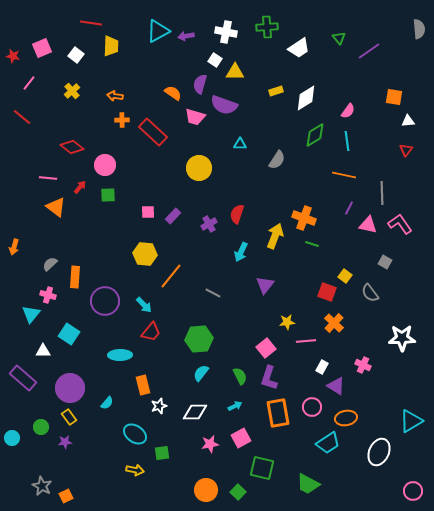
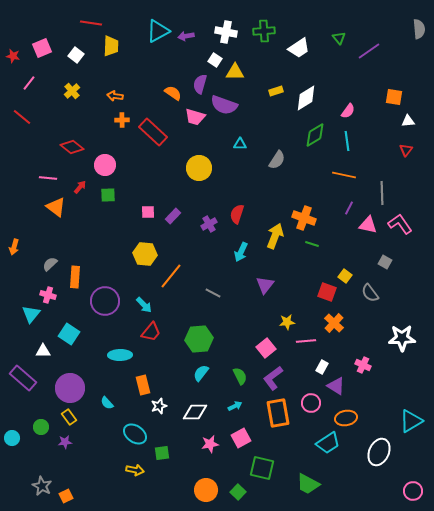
green cross at (267, 27): moved 3 px left, 4 px down
purple L-shape at (269, 378): moved 4 px right; rotated 35 degrees clockwise
cyan semicircle at (107, 403): rotated 96 degrees clockwise
pink circle at (312, 407): moved 1 px left, 4 px up
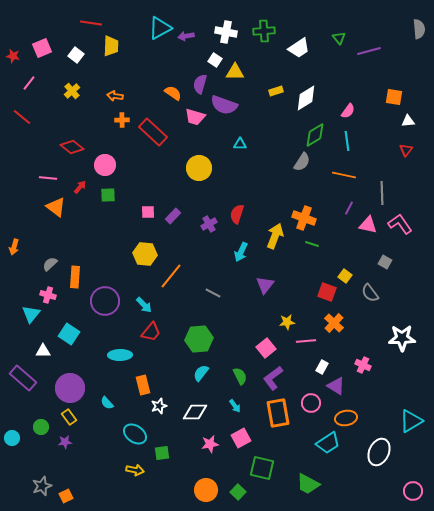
cyan triangle at (158, 31): moved 2 px right, 3 px up
purple line at (369, 51): rotated 20 degrees clockwise
gray semicircle at (277, 160): moved 25 px right, 2 px down
cyan arrow at (235, 406): rotated 80 degrees clockwise
gray star at (42, 486): rotated 24 degrees clockwise
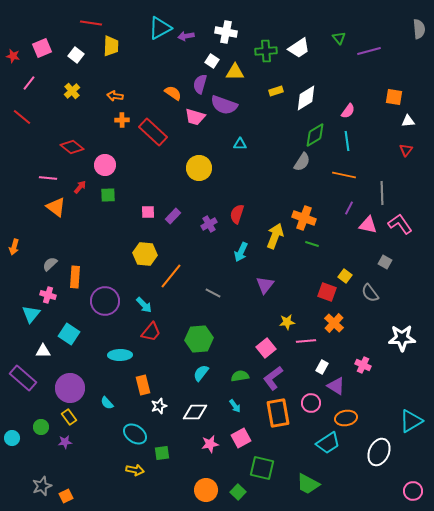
green cross at (264, 31): moved 2 px right, 20 px down
white square at (215, 60): moved 3 px left, 1 px down
green semicircle at (240, 376): rotated 72 degrees counterclockwise
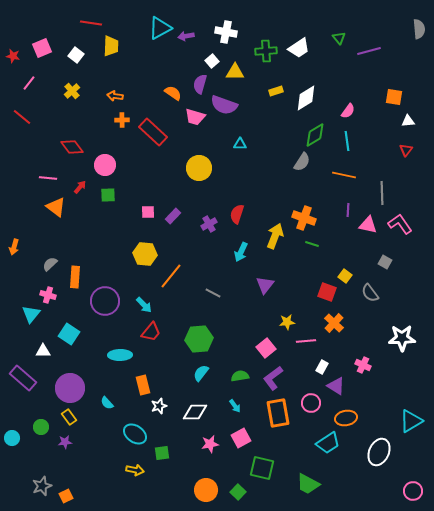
white square at (212, 61): rotated 16 degrees clockwise
red diamond at (72, 147): rotated 15 degrees clockwise
purple line at (349, 208): moved 1 px left, 2 px down; rotated 24 degrees counterclockwise
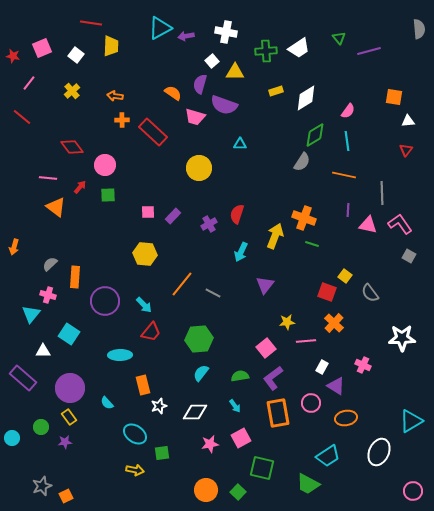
gray square at (385, 262): moved 24 px right, 6 px up
orange line at (171, 276): moved 11 px right, 8 px down
cyan trapezoid at (328, 443): moved 13 px down
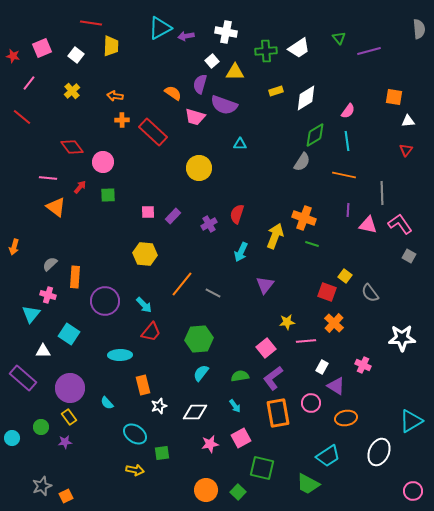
pink circle at (105, 165): moved 2 px left, 3 px up
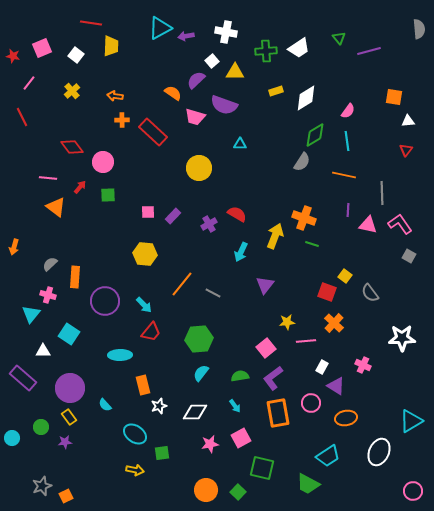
purple semicircle at (200, 84): moved 4 px left, 4 px up; rotated 30 degrees clockwise
red line at (22, 117): rotated 24 degrees clockwise
red semicircle at (237, 214): rotated 102 degrees clockwise
cyan semicircle at (107, 403): moved 2 px left, 2 px down
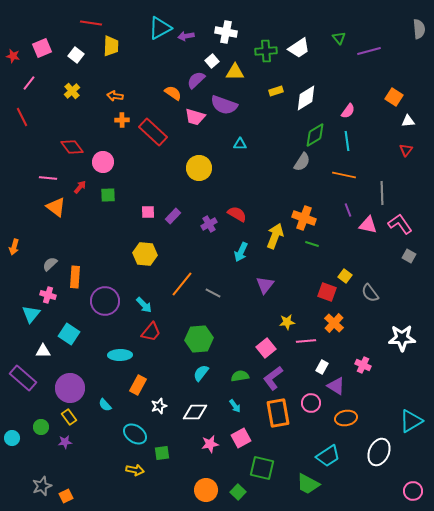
orange square at (394, 97): rotated 24 degrees clockwise
purple line at (348, 210): rotated 24 degrees counterclockwise
orange rectangle at (143, 385): moved 5 px left; rotated 42 degrees clockwise
